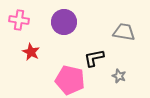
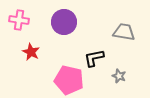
pink pentagon: moved 1 px left
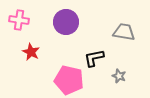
purple circle: moved 2 px right
